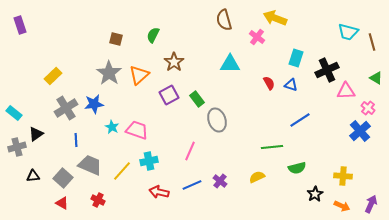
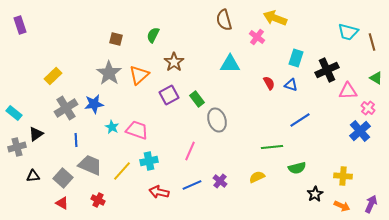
pink triangle at (346, 91): moved 2 px right
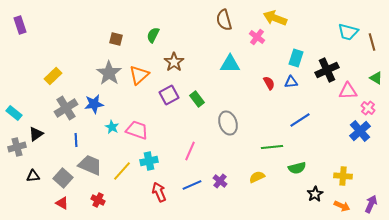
blue triangle at (291, 85): moved 3 px up; rotated 24 degrees counterclockwise
gray ellipse at (217, 120): moved 11 px right, 3 px down
red arrow at (159, 192): rotated 54 degrees clockwise
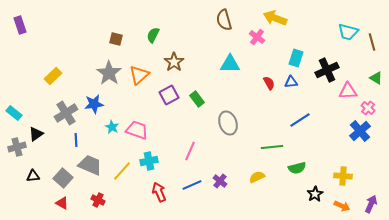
gray cross at (66, 108): moved 5 px down
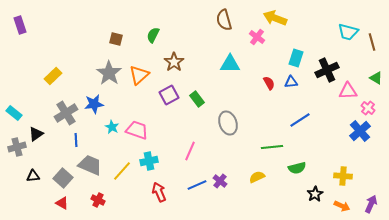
blue line at (192, 185): moved 5 px right
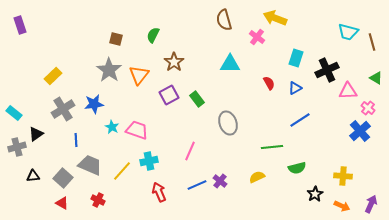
gray star at (109, 73): moved 3 px up
orange triangle at (139, 75): rotated 10 degrees counterclockwise
blue triangle at (291, 82): moved 4 px right, 6 px down; rotated 24 degrees counterclockwise
gray cross at (66, 113): moved 3 px left, 4 px up
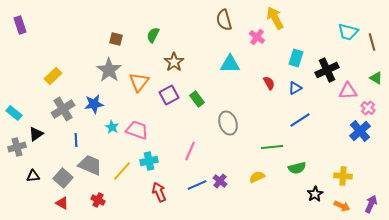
yellow arrow at (275, 18): rotated 40 degrees clockwise
orange triangle at (139, 75): moved 7 px down
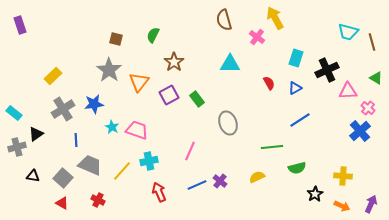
black triangle at (33, 176): rotated 16 degrees clockwise
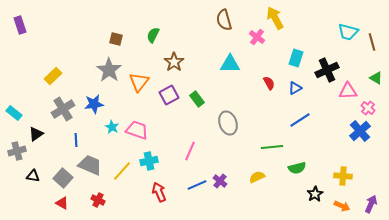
gray cross at (17, 147): moved 4 px down
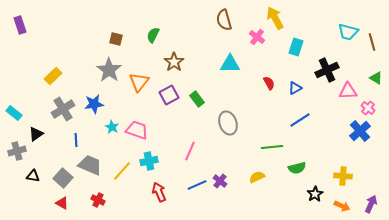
cyan rectangle at (296, 58): moved 11 px up
